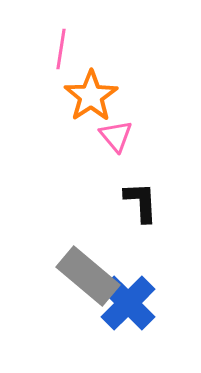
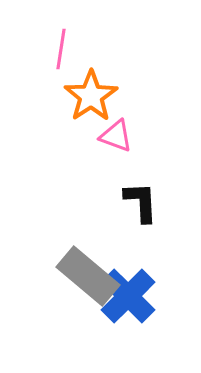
pink triangle: rotated 30 degrees counterclockwise
blue cross: moved 7 px up
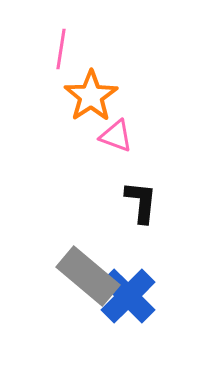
black L-shape: rotated 9 degrees clockwise
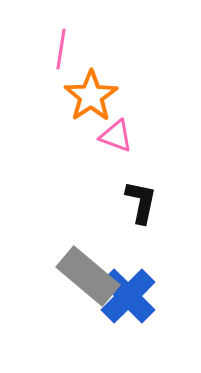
black L-shape: rotated 6 degrees clockwise
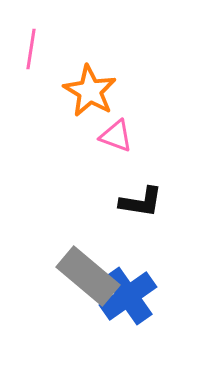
pink line: moved 30 px left
orange star: moved 1 px left, 5 px up; rotated 8 degrees counterclockwise
black L-shape: rotated 87 degrees clockwise
blue cross: rotated 10 degrees clockwise
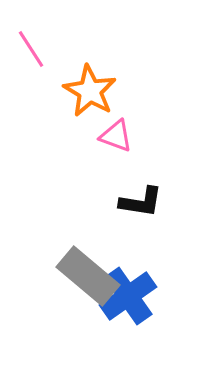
pink line: rotated 42 degrees counterclockwise
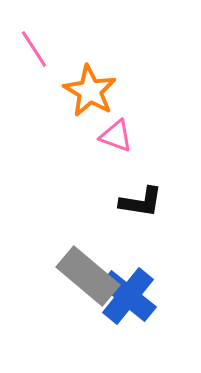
pink line: moved 3 px right
blue cross: rotated 16 degrees counterclockwise
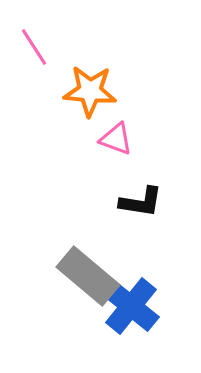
pink line: moved 2 px up
orange star: rotated 26 degrees counterclockwise
pink triangle: moved 3 px down
blue cross: moved 3 px right, 10 px down
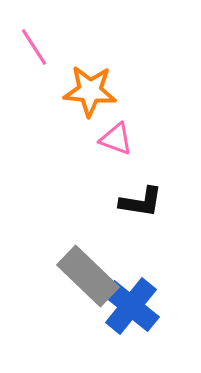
gray rectangle: rotated 4 degrees clockwise
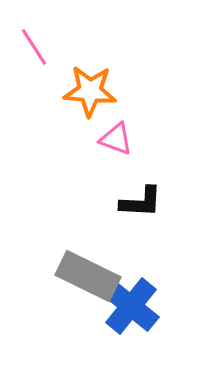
black L-shape: rotated 6 degrees counterclockwise
gray rectangle: rotated 18 degrees counterclockwise
